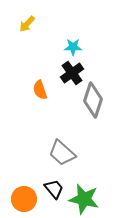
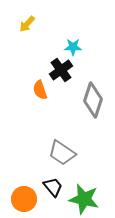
black cross: moved 11 px left, 3 px up
gray trapezoid: rotated 8 degrees counterclockwise
black trapezoid: moved 1 px left, 2 px up
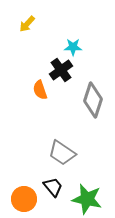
green star: moved 3 px right
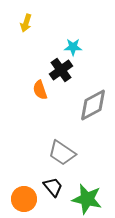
yellow arrow: moved 1 px left, 1 px up; rotated 24 degrees counterclockwise
gray diamond: moved 5 px down; rotated 44 degrees clockwise
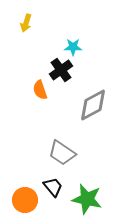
orange circle: moved 1 px right, 1 px down
